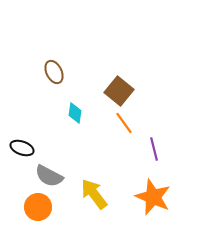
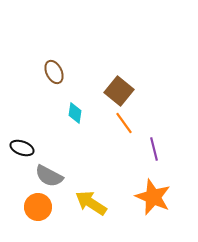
yellow arrow: moved 3 px left, 9 px down; rotated 20 degrees counterclockwise
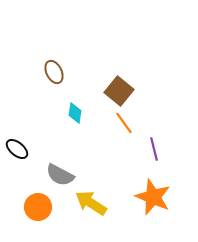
black ellipse: moved 5 px left, 1 px down; rotated 20 degrees clockwise
gray semicircle: moved 11 px right, 1 px up
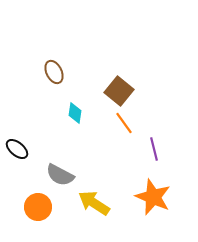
yellow arrow: moved 3 px right
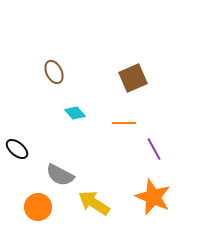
brown square: moved 14 px right, 13 px up; rotated 28 degrees clockwise
cyan diamond: rotated 50 degrees counterclockwise
orange line: rotated 55 degrees counterclockwise
purple line: rotated 15 degrees counterclockwise
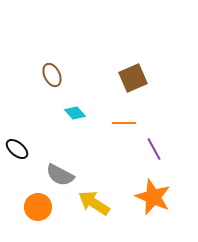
brown ellipse: moved 2 px left, 3 px down
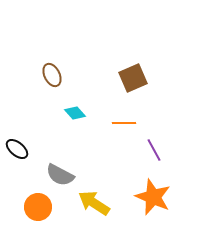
purple line: moved 1 px down
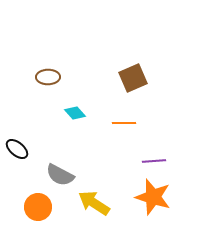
brown ellipse: moved 4 px left, 2 px down; rotated 65 degrees counterclockwise
purple line: moved 11 px down; rotated 65 degrees counterclockwise
orange star: rotated 6 degrees counterclockwise
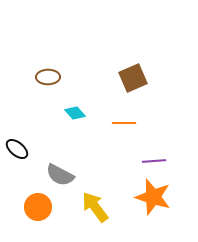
yellow arrow: moved 1 px right, 4 px down; rotated 20 degrees clockwise
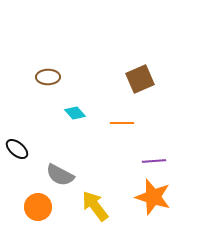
brown square: moved 7 px right, 1 px down
orange line: moved 2 px left
yellow arrow: moved 1 px up
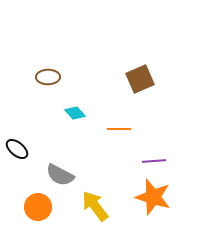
orange line: moved 3 px left, 6 px down
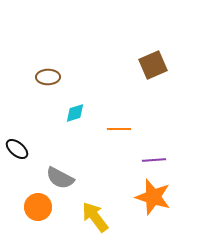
brown square: moved 13 px right, 14 px up
cyan diamond: rotated 65 degrees counterclockwise
purple line: moved 1 px up
gray semicircle: moved 3 px down
yellow arrow: moved 11 px down
